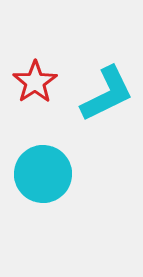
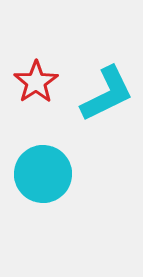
red star: moved 1 px right
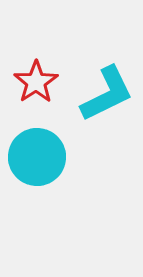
cyan circle: moved 6 px left, 17 px up
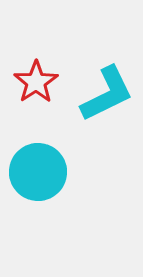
cyan circle: moved 1 px right, 15 px down
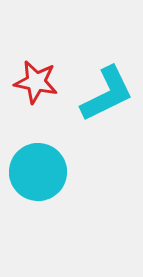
red star: rotated 27 degrees counterclockwise
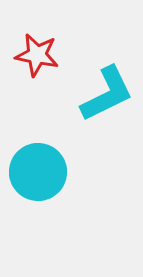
red star: moved 1 px right, 27 px up
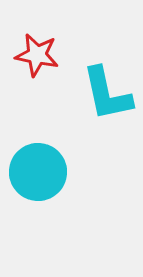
cyan L-shape: rotated 104 degrees clockwise
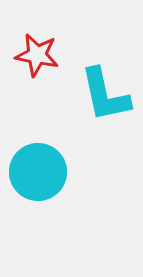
cyan L-shape: moved 2 px left, 1 px down
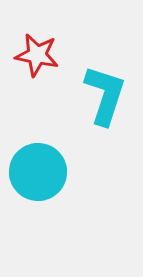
cyan L-shape: rotated 150 degrees counterclockwise
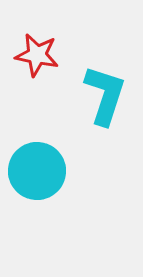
cyan circle: moved 1 px left, 1 px up
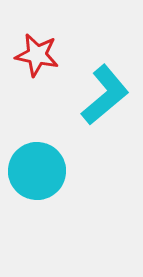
cyan L-shape: rotated 32 degrees clockwise
